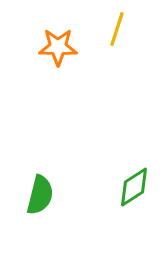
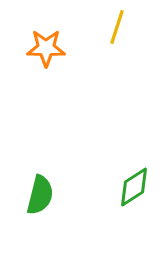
yellow line: moved 2 px up
orange star: moved 12 px left, 1 px down
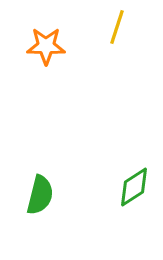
orange star: moved 2 px up
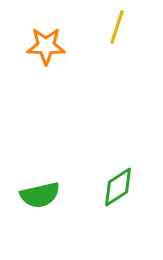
green diamond: moved 16 px left
green semicircle: rotated 63 degrees clockwise
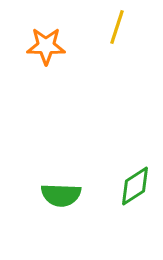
green diamond: moved 17 px right, 1 px up
green semicircle: moved 21 px right; rotated 15 degrees clockwise
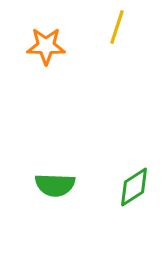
green diamond: moved 1 px left, 1 px down
green semicircle: moved 6 px left, 10 px up
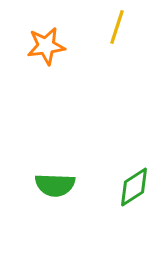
orange star: rotated 9 degrees counterclockwise
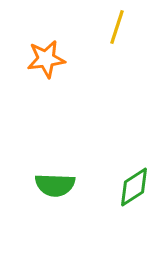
orange star: moved 13 px down
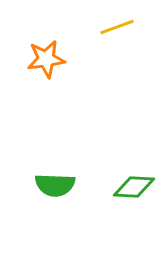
yellow line: rotated 52 degrees clockwise
green diamond: rotated 36 degrees clockwise
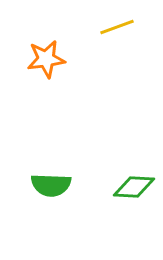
green semicircle: moved 4 px left
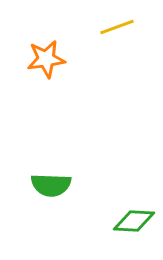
green diamond: moved 34 px down
